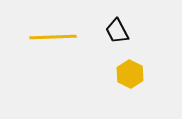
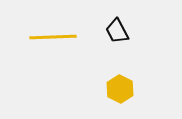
yellow hexagon: moved 10 px left, 15 px down
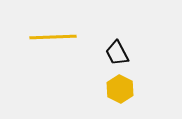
black trapezoid: moved 22 px down
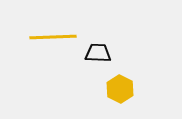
black trapezoid: moved 19 px left; rotated 120 degrees clockwise
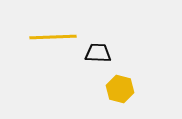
yellow hexagon: rotated 12 degrees counterclockwise
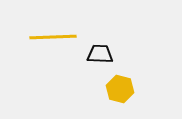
black trapezoid: moved 2 px right, 1 px down
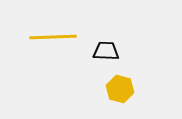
black trapezoid: moved 6 px right, 3 px up
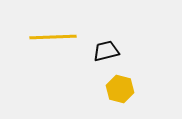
black trapezoid: rotated 16 degrees counterclockwise
